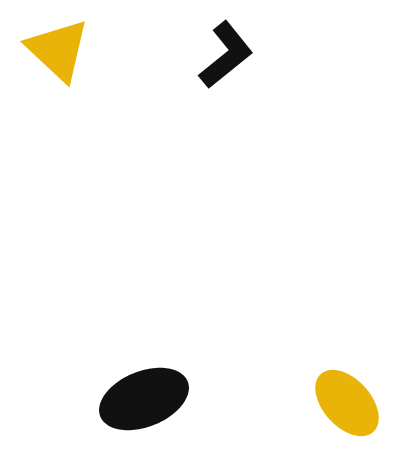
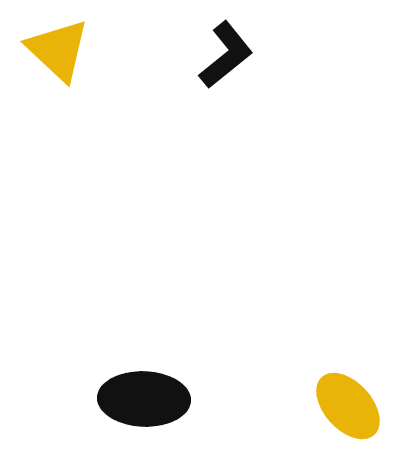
black ellipse: rotated 24 degrees clockwise
yellow ellipse: moved 1 px right, 3 px down
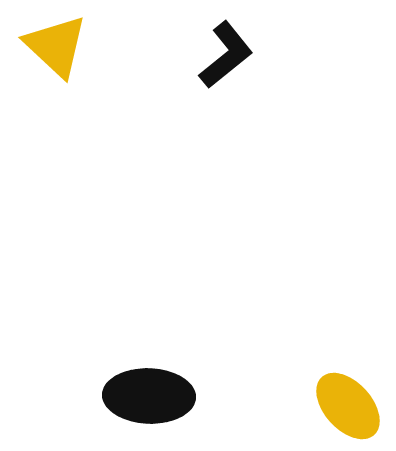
yellow triangle: moved 2 px left, 4 px up
black ellipse: moved 5 px right, 3 px up
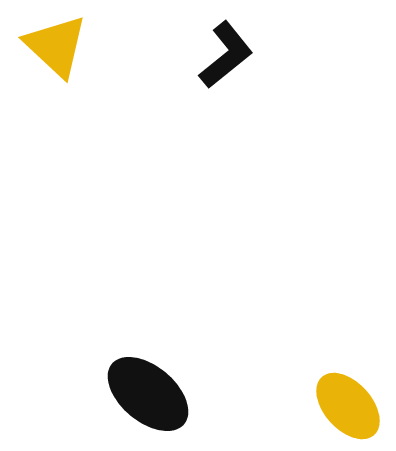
black ellipse: moved 1 px left, 2 px up; rotated 38 degrees clockwise
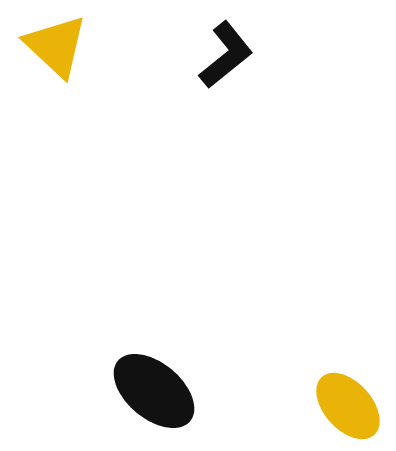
black ellipse: moved 6 px right, 3 px up
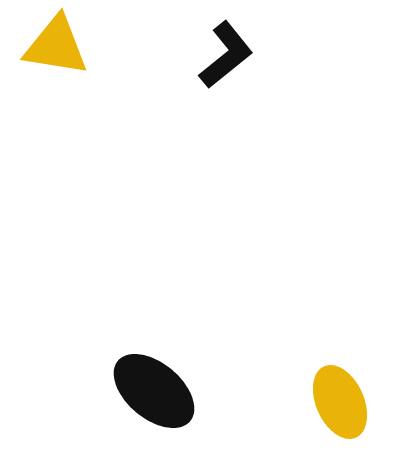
yellow triangle: rotated 34 degrees counterclockwise
yellow ellipse: moved 8 px left, 4 px up; rotated 18 degrees clockwise
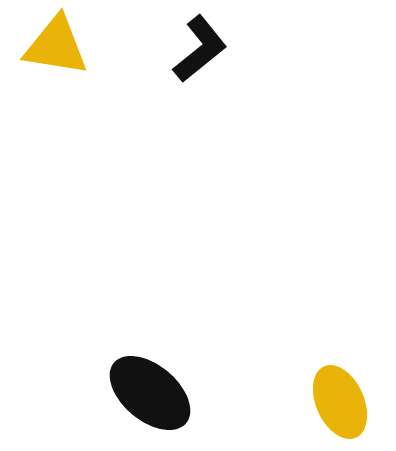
black L-shape: moved 26 px left, 6 px up
black ellipse: moved 4 px left, 2 px down
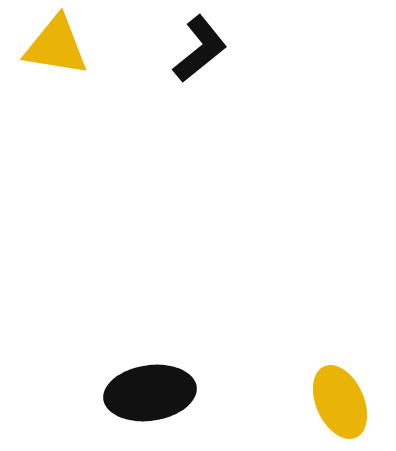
black ellipse: rotated 48 degrees counterclockwise
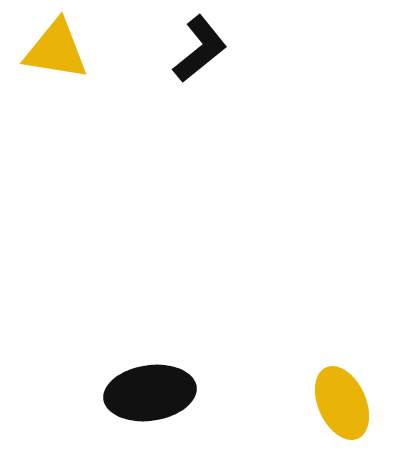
yellow triangle: moved 4 px down
yellow ellipse: moved 2 px right, 1 px down
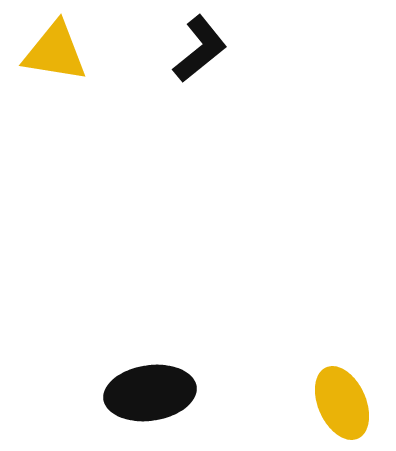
yellow triangle: moved 1 px left, 2 px down
